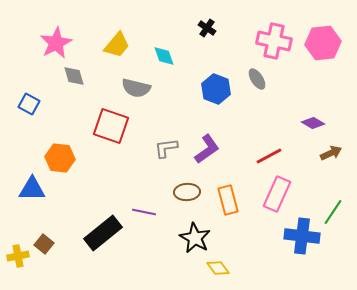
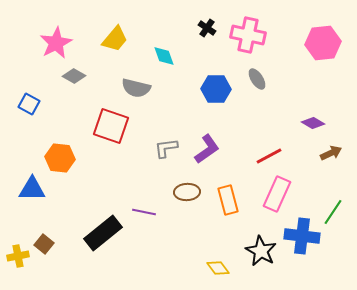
pink cross: moved 26 px left, 6 px up
yellow trapezoid: moved 2 px left, 6 px up
gray diamond: rotated 45 degrees counterclockwise
blue hexagon: rotated 20 degrees counterclockwise
black star: moved 66 px right, 13 px down
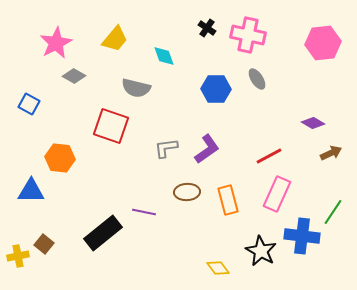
blue triangle: moved 1 px left, 2 px down
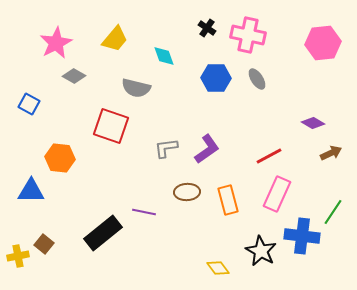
blue hexagon: moved 11 px up
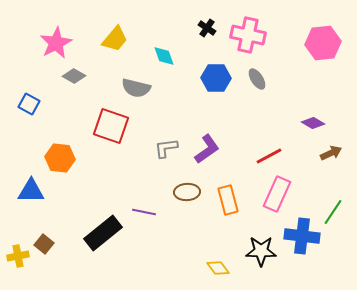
black star: rotated 28 degrees counterclockwise
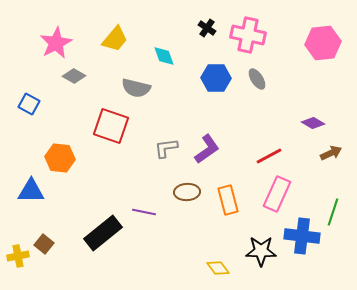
green line: rotated 16 degrees counterclockwise
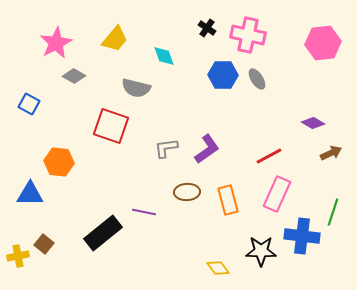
blue hexagon: moved 7 px right, 3 px up
orange hexagon: moved 1 px left, 4 px down
blue triangle: moved 1 px left, 3 px down
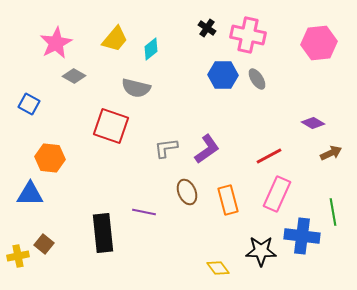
pink hexagon: moved 4 px left
cyan diamond: moved 13 px left, 7 px up; rotated 70 degrees clockwise
orange hexagon: moved 9 px left, 4 px up
brown ellipse: rotated 70 degrees clockwise
green line: rotated 28 degrees counterclockwise
black rectangle: rotated 57 degrees counterclockwise
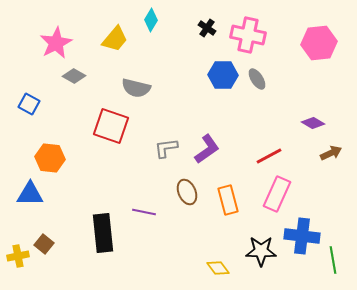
cyan diamond: moved 29 px up; rotated 20 degrees counterclockwise
green line: moved 48 px down
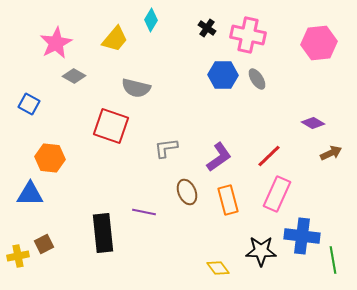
purple L-shape: moved 12 px right, 8 px down
red line: rotated 16 degrees counterclockwise
brown square: rotated 24 degrees clockwise
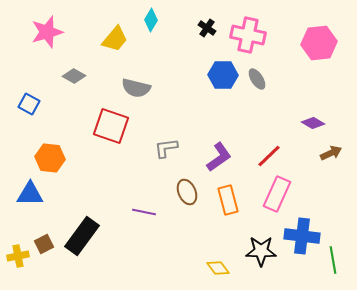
pink star: moved 9 px left, 11 px up; rotated 12 degrees clockwise
black rectangle: moved 21 px left, 3 px down; rotated 42 degrees clockwise
